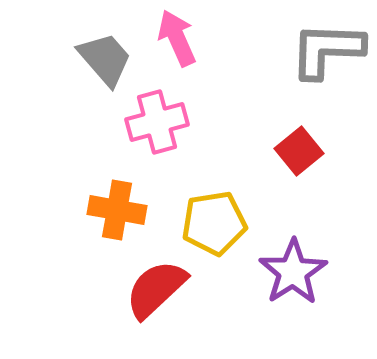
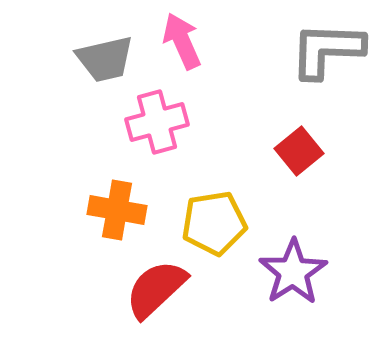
pink arrow: moved 5 px right, 3 px down
gray trapezoid: rotated 118 degrees clockwise
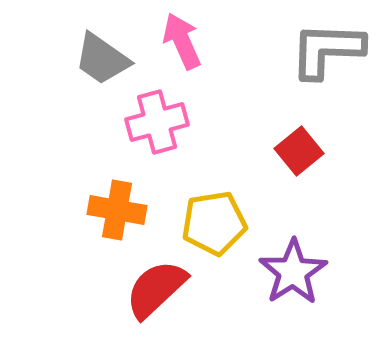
gray trapezoid: moved 3 px left; rotated 48 degrees clockwise
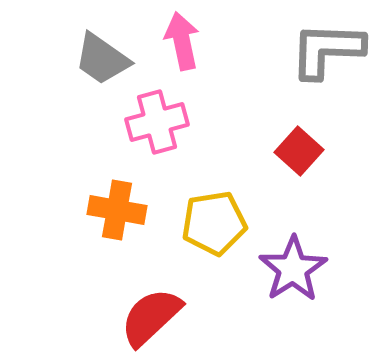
pink arrow: rotated 12 degrees clockwise
red square: rotated 9 degrees counterclockwise
purple star: moved 3 px up
red semicircle: moved 5 px left, 28 px down
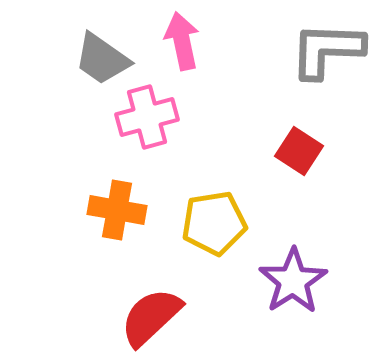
pink cross: moved 10 px left, 5 px up
red square: rotated 9 degrees counterclockwise
purple star: moved 12 px down
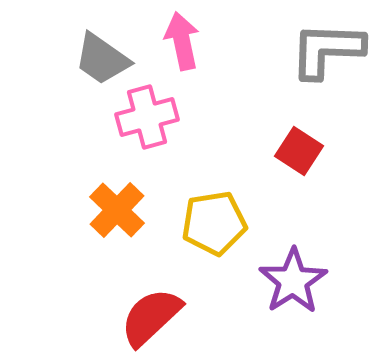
orange cross: rotated 34 degrees clockwise
